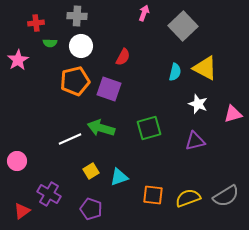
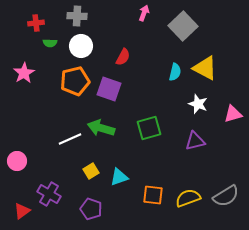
pink star: moved 6 px right, 13 px down
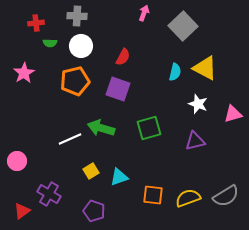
purple square: moved 9 px right
purple pentagon: moved 3 px right, 2 px down
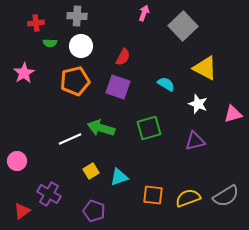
cyan semicircle: moved 9 px left, 12 px down; rotated 72 degrees counterclockwise
purple square: moved 2 px up
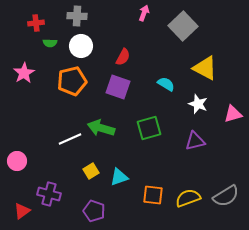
orange pentagon: moved 3 px left
purple cross: rotated 15 degrees counterclockwise
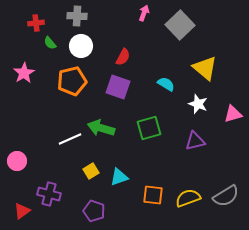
gray square: moved 3 px left, 1 px up
green semicircle: rotated 48 degrees clockwise
yellow triangle: rotated 12 degrees clockwise
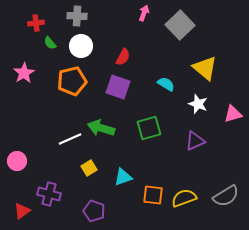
purple triangle: rotated 10 degrees counterclockwise
yellow square: moved 2 px left, 3 px up
cyan triangle: moved 4 px right
yellow semicircle: moved 4 px left
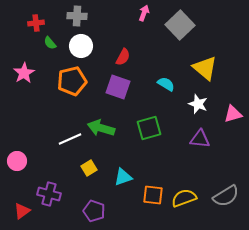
purple triangle: moved 5 px right, 2 px up; rotated 30 degrees clockwise
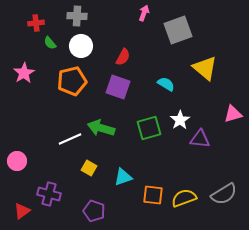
gray square: moved 2 px left, 5 px down; rotated 24 degrees clockwise
white star: moved 18 px left, 16 px down; rotated 18 degrees clockwise
yellow square: rotated 28 degrees counterclockwise
gray semicircle: moved 2 px left, 2 px up
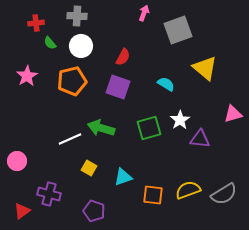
pink star: moved 3 px right, 3 px down
yellow semicircle: moved 4 px right, 8 px up
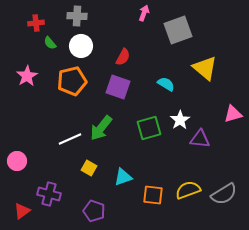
green arrow: rotated 68 degrees counterclockwise
